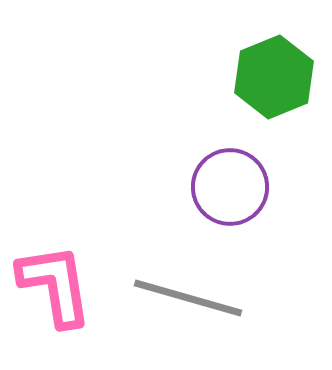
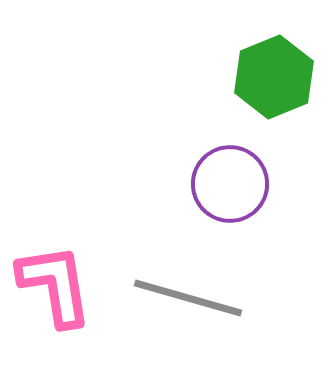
purple circle: moved 3 px up
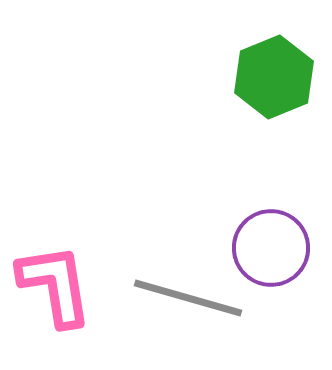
purple circle: moved 41 px right, 64 px down
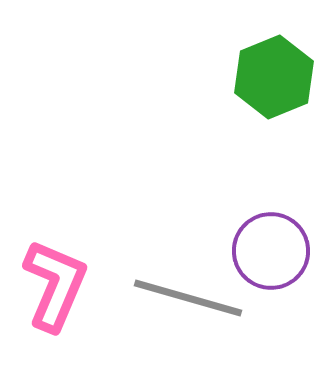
purple circle: moved 3 px down
pink L-shape: rotated 32 degrees clockwise
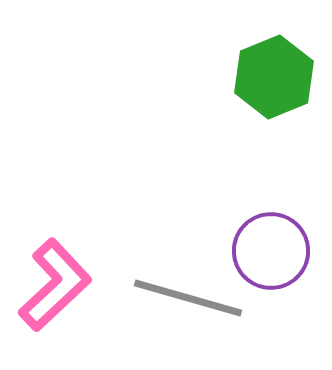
pink L-shape: rotated 24 degrees clockwise
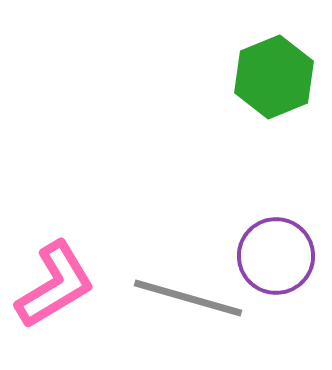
purple circle: moved 5 px right, 5 px down
pink L-shape: rotated 12 degrees clockwise
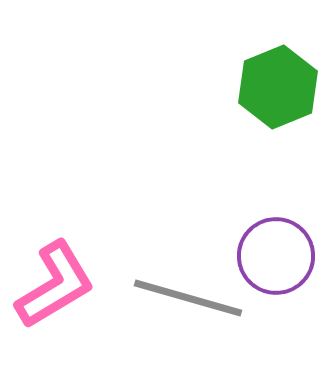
green hexagon: moved 4 px right, 10 px down
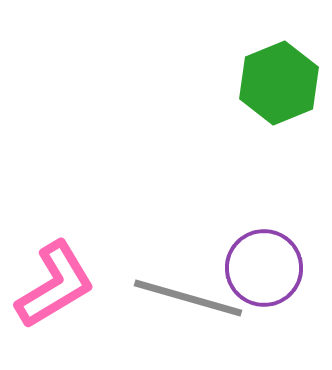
green hexagon: moved 1 px right, 4 px up
purple circle: moved 12 px left, 12 px down
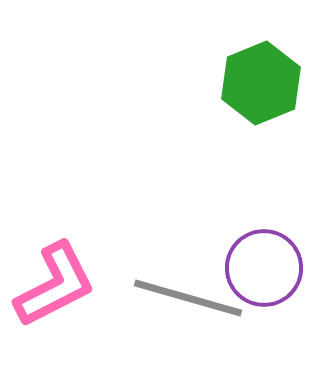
green hexagon: moved 18 px left
pink L-shape: rotated 4 degrees clockwise
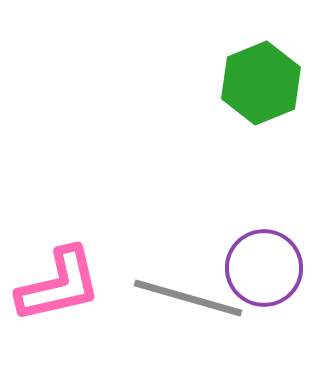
pink L-shape: moved 4 px right; rotated 14 degrees clockwise
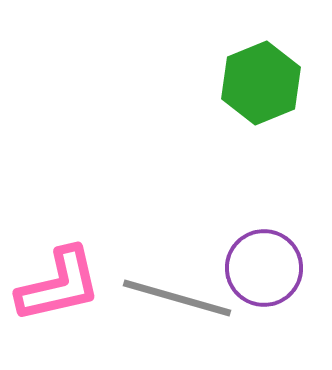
gray line: moved 11 px left
